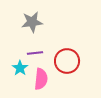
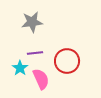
pink semicircle: rotated 30 degrees counterclockwise
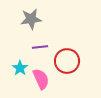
gray star: moved 1 px left, 3 px up
purple line: moved 5 px right, 6 px up
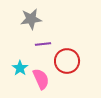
purple line: moved 3 px right, 3 px up
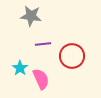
gray star: moved 3 px up; rotated 15 degrees clockwise
red circle: moved 5 px right, 5 px up
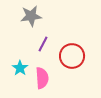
gray star: rotated 15 degrees counterclockwise
purple line: rotated 56 degrees counterclockwise
pink semicircle: moved 1 px right, 1 px up; rotated 20 degrees clockwise
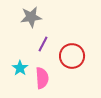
gray star: moved 1 px down
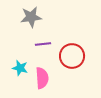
purple line: rotated 56 degrees clockwise
cyan star: rotated 21 degrees counterclockwise
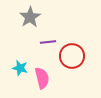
gray star: moved 1 px left; rotated 25 degrees counterclockwise
purple line: moved 5 px right, 2 px up
pink semicircle: rotated 10 degrees counterclockwise
